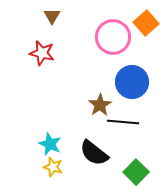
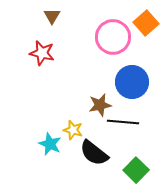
brown star: rotated 20 degrees clockwise
yellow star: moved 20 px right, 37 px up
green square: moved 2 px up
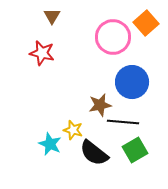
green square: moved 1 px left, 20 px up; rotated 15 degrees clockwise
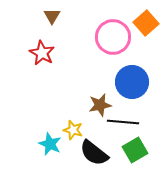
red star: rotated 15 degrees clockwise
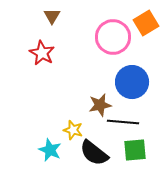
orange square: rotated 10 degrees clockwise
cyan star: moved 6 px down
green square: rotated 25 degrees clockwise
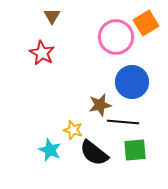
pink circle: moved 3 px right
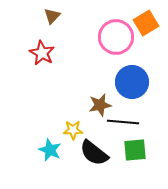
brown triangle: rotated 12 degrees clockwise
yellow star: rotated 18 degrees counterclockwise
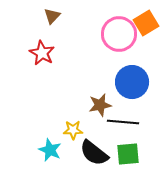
pink circle: moved 3 px right, 3 px up
green square: moved 7 px left, 4 px down
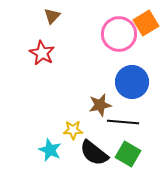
green square: rotated 35 degrees clockwise
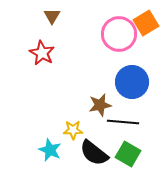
brown triangle: rotated 12 degrees counterclockwise
